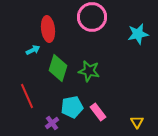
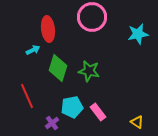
yellow triangle: rotated 24 degrees counterclockwise
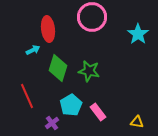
cyan star: rotated 25 degrees counterclockwise
cyan pentagon: moved 1 px left, 2 px up; rotated 20 degrees counterclockwise
yellow triangle: rotated 24 degrees counterclockwise
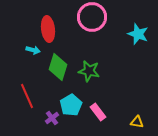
cyan star: rotated 15 degrees counterclockwise
cyan arrow: rotated 40 degrees clockwise
green diamond: moved 1 px up
purple cross: moved 5 px up
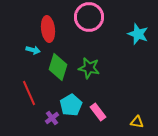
pink circle: moved 3 px left
green star: moved 3 px up
red line: moved 2 px right, 3 px up
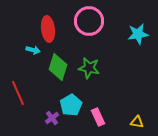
pink circle: moved 4 px down
cyan star: rotated 30 degrees counterclockwise
red line: moved 11 px left
pink rectangle: moved 5 px down; rotated 12 degrees clockwise
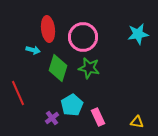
pink circle: moved 6 px left, 16 px down
green diamond: moved 1 px down
cyan pentagon: moved 1 px right
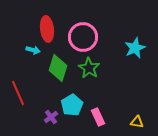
red ellipse: moved 1 px left
cyan star: moved 3 px left, 14 px down; rotated 15 degrees counterclockwise
green star: rotated 20 degrees clockwise
purple cross: moved 1 px left, 1 px up
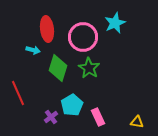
cyan star: moved 20 px left, 25 px up
